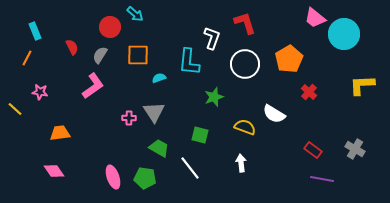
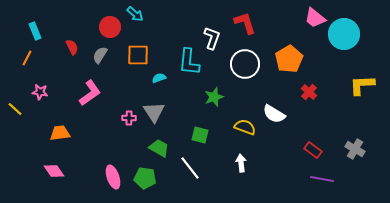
pink L-shape: moved 3 px left, 7 px down
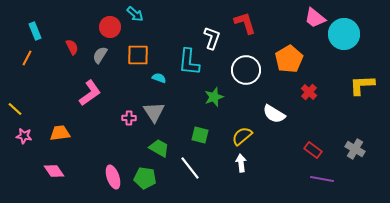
white circle: moved 1 px right, 6 px down
cyan semicircle: rotated 40 degrees clockwise
pink star: moved 16 px left, 44 px down
yellow semicircle: moved 3 px left, 9 px down; rotated 60 degrees counterclockwise
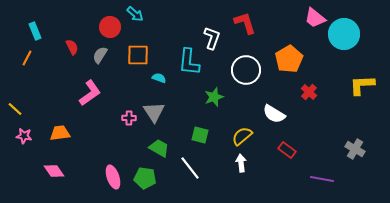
red rectangle: moved 26 px left
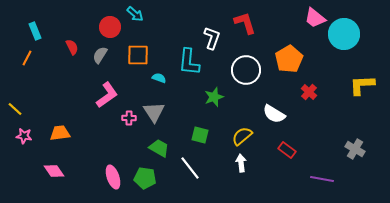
pink L-shape: moved 17 px right, 2 px down
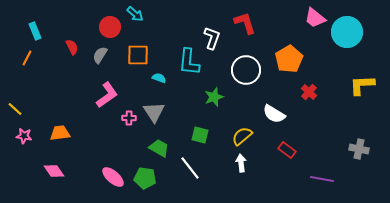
cyan circle: moved 3 px right, 2 px up
gray cross: moved 4 px right; rotated 18 degrees counterclockwise
pink ellipse: rotated 30 degrees counterclockwise
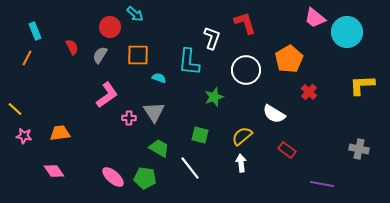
purple line: moved 5 px down
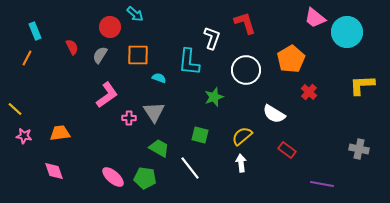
orange pentagon: moved 2 px right
pink diamond: rotated 15 degrees clockwise
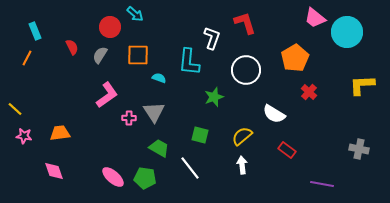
orange pentagon: moved 4 px right, 1 px up
white arrow: moved 1 px right, 2 px down
